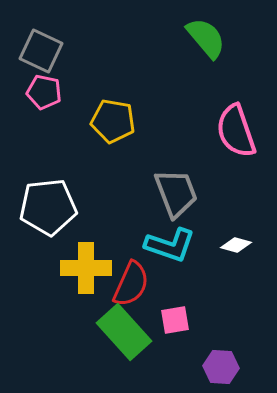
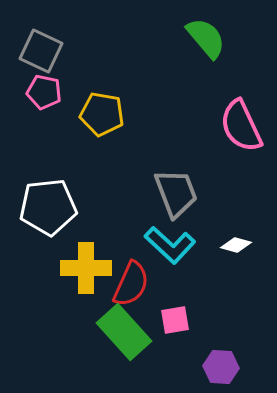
yellow pentagon: moved 11 px left, 7 px up
pink semicircle: moved 5 px right, 5 px up; rotated 6 degrees counterclockwise
cyan L-shape: rotated 24 degrees clockwise
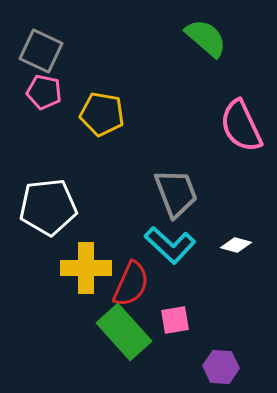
green semicircle: rotated 9 degrees counterclockwise
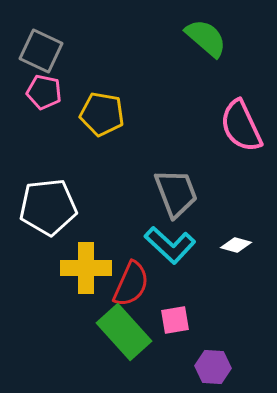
purple hexagon: moved 8 px left
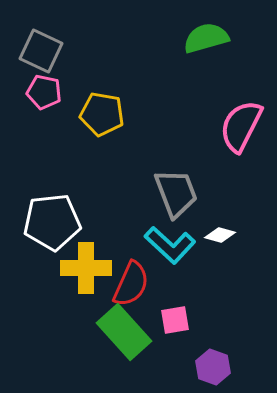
green semicircle: rotated 57 degrees counterclockwise
pink semicircle: rotated 52 degrees clockwise
white pentagon: moved 4 px right, 15 px down
white diamond: moved 16 px left, 10 px up
purple hexagon: rotated 16 degrees clockwise
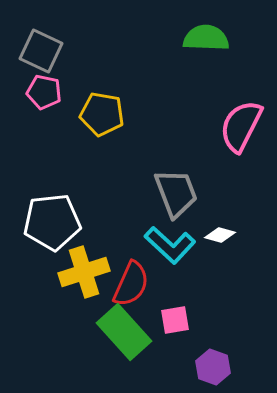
green semicircle: rotated 18 degrees clockwise
yellow cross: moved 2 px left, 4 px down; rotated 18 degrees counterclockwise
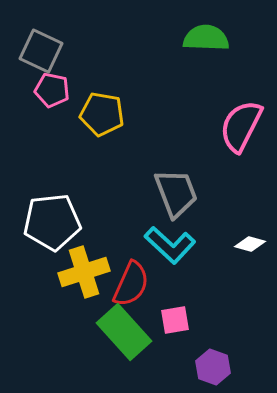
pink pentagon: moved 8 px right, 2 px up
white diamond: moved 30 px right, 9 px down
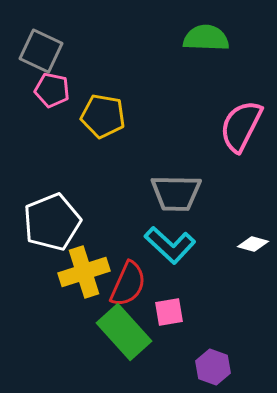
yellow pentagon: moved 1 px right, 2 px down
gray trapezoid: rotated 112 degrees clockwise
white pentagon: rotated 16 degrees counterclockwise
white diamond: moved 3 px right
red semicircle: moved 3 px left
pink square: moved 6 px left, 8 px up
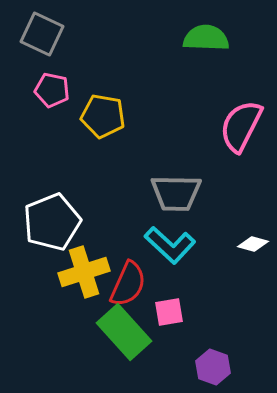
gray square: moved 1 px right, 17 px up
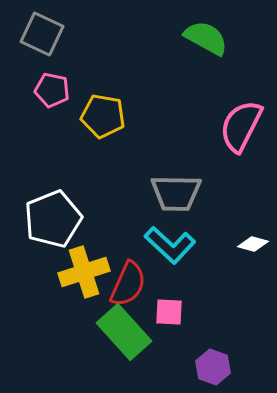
green semicircle: rotated 27 degrees clockwise
white pentagon: moved 1 px right, 3 px up
pink square: rotated 12 degrees clockwise
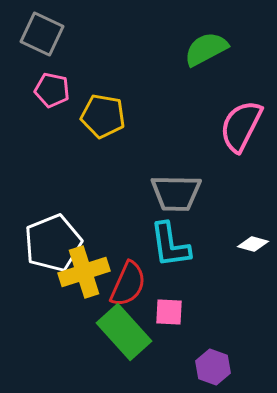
green semicircle: moved 11 px down; rotated 57 degrees counterclockwise
white pentagon: moved 24 px down
cyan L-shape: rotated 39 degrees clockwise
